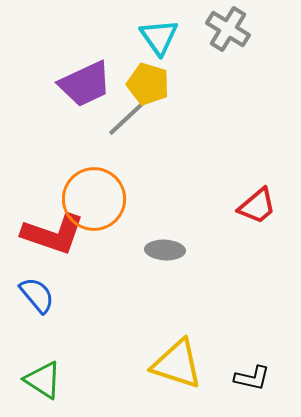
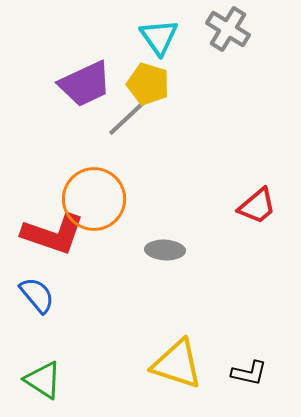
black L-shape: moved 3 px left, 5 px up
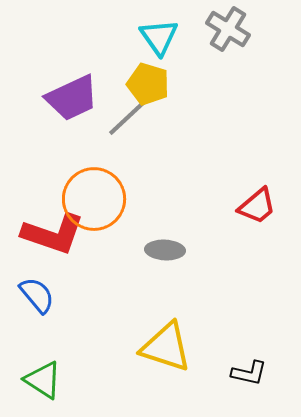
purple trapezoid: moved 13 px left, 14 px down
yellow triangle: moved 11 px left, 17 px up
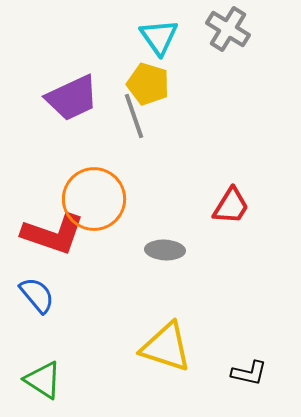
gray line: moved 7 px right, 2 px up; rotated 66 degrees counterclockwise
red trapezoid: moved 26 px left; rotated 18 degrees counterclockwise
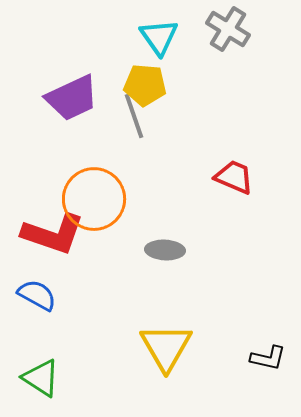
yellow pentagon: moved 3 px left, 1 px down; rotated 12 degrees counterclockwise
red trapezoid: moved 3 px right, 29 px up; rotated 99 degrees counterclockwise
blue semicircle: rotated 21 degrees counterclockwise
yellow triangle: rotated 42 degrees clockwise
black L-shape: moved 19 px right, 15 px up
green triangle: moved 2 px left, 2 px up
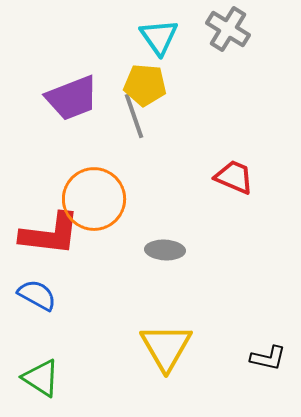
purple trapezoid: rotated 4 degrees clockwise
red L-shape: moved 3 px left; rotated 12 degrees counterclockwise
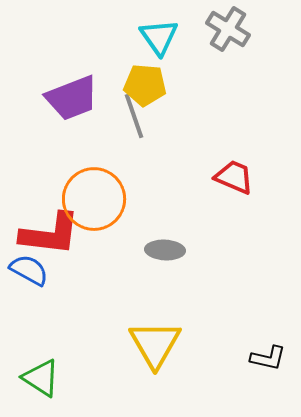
blue semicircle: moved 8 px left, 25 px up
yellow triangle: moved 11 px left, 3 px up
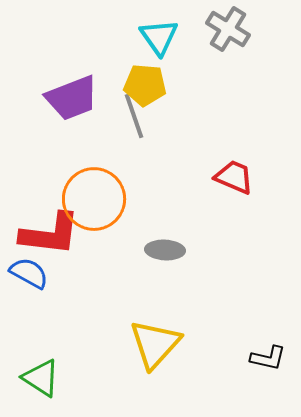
blue semicircle: moved 3 px down
yellow triangle: rotated 12 degrees clockwise
